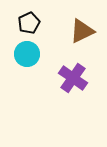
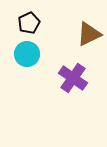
brown triangle: moved 7 px right, 3 px down
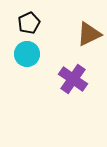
purple cross: moved 1 px down
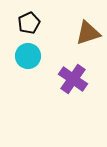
brown triangle: moved 1 px left, 1 px up; rotated 8 degrees clockwise
cyan circle: moved 1 px right, 2 px down
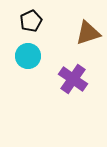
black pentagon: moved 2 px right, 2 px up
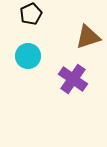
black pentagon: moved 7 px up
brown triangle: moved 4 px down
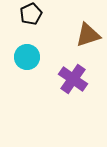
brown triangle: moved 2 px up
cyan circle: moved 1 px left, 1 px down
